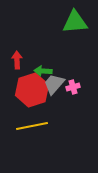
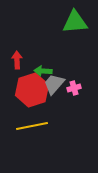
pink cross: moved 1 px right, 1 px down
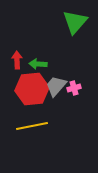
green triangle: rotated 44 degrees counterclockwise
green arrow: moved 5 px left, 7 px up
gray trapezoid: moved 2 px right, 2 px down
red hexagon: moved 1 px up; rotated 12 degrees clockwise
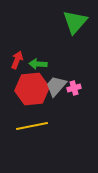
red arrow: rotated 24 degrees clockwise
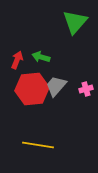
green arrow: moved 3 px right, 7 px up; rotated 12 degrees clockwise
pink cross: moved 12 px right, 1 px down
yellow line: moved 6 px right, 19 px down; rotated 20 degrees clockwise
